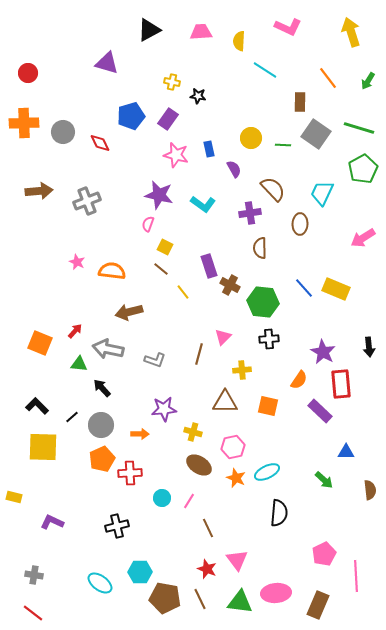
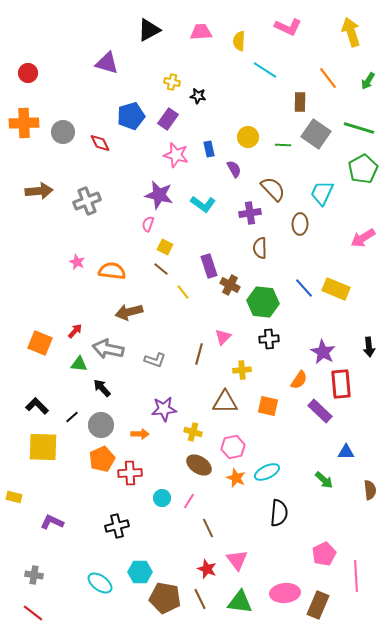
yellow circle at (251, 138): moved 3 px left, 1 px up
pink ellipse at (276, 593): moved 9 px right
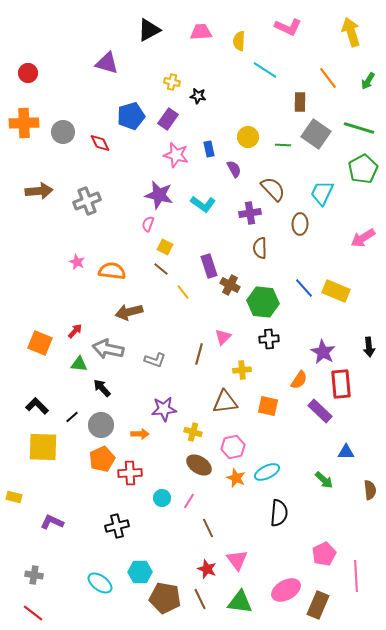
yellow rectangle at (336, 289): moved 2 px down
brown triangle at (225, 402): rotated 8 degrees counterclockwise
pink ellipse at (285, 593): moved 1 px right, 3 px up; rotated 24 degrees counterclockwise
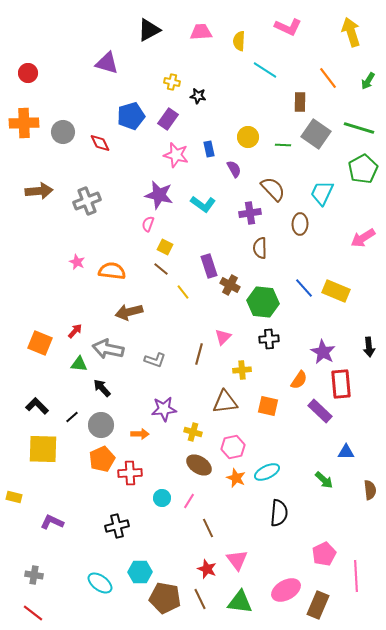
yellow square at (43, 447): moved 2 px down
